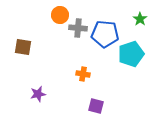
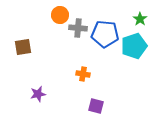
brown square: rotated 18 degrees counterclockwise
cyan pentagon: moved 3 px right, 8 px up
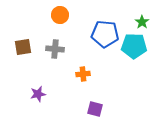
green star: moved 2 px right, 3 px down
gray cross: moved 23 px left, 21 px down
cyan pentagon: rotated 20 degrees clockwise
orange cross: rotated 16 degrees counterclockwise
purple square: moved 1 px left, 3 px down
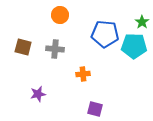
brown square: rotated 24 degrees clockwise
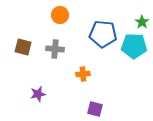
blue pentagon: moved 2 px left
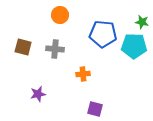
green star: rotated 24 degrees counterclockwise
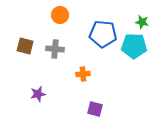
brown square: moved 2 px right, 1 px up
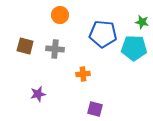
cyan pentagon: moved 2 px down
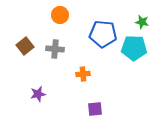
brown square: rotated 36 degrees clockwise
purple square: rotated 21 degrees counterclockwise
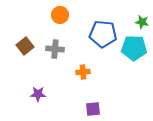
orange cross: moved 2 px up
purple star: rotated 14 degrees clockwise
purple square: moved 2 px left
